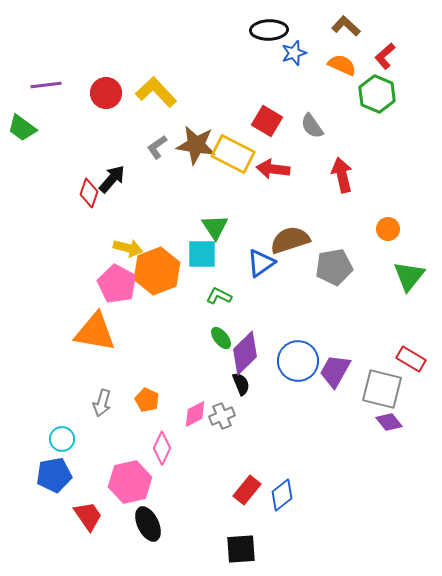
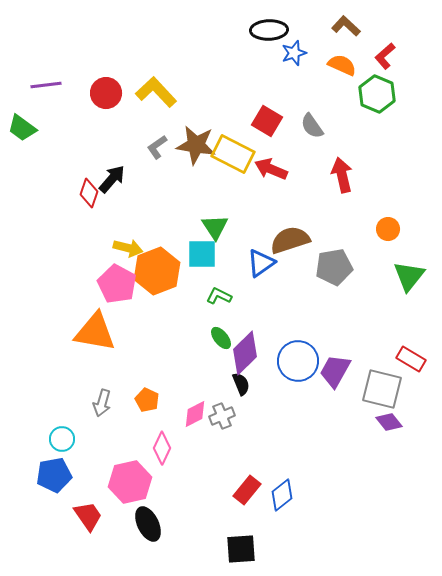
red arrow at (273, 169): moved 2 px left; rotated 16 degrees clockwise
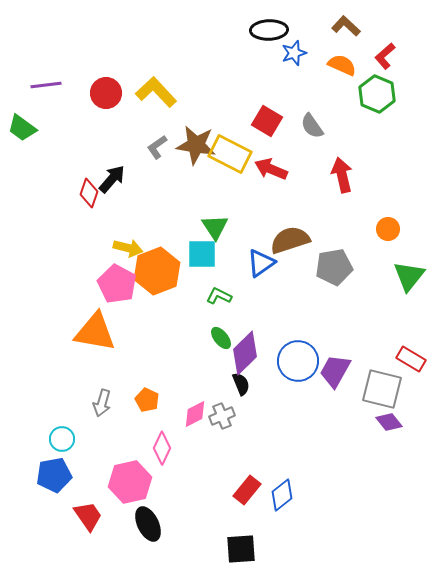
yellow rectangle at (233, 154): moved 3 px left
